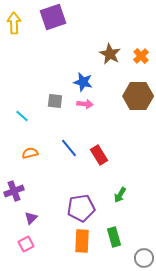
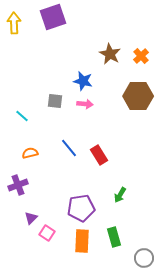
blue star: moved 1 px up
purple cross: moved 4 px right, 6 px up
pink square: moved 21 px right, 11 px up; rotated 28 degrees counterclockwise
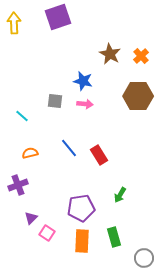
purple square: moved 5 px right
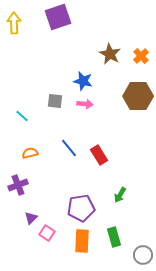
gray circle: moved 1 px left, 3 px up
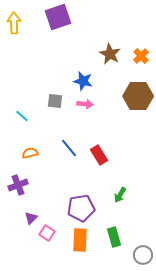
orange rectangle: moved 2 px left, 1 px up
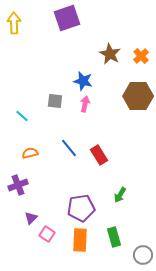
purple square: moved 9 px right, 1 px down
pink arrow: rotated 84 degrees counterclockwise
pink square: moved 1 px down
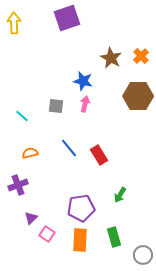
brown star: moved 1 px right, 4 px down
gray square: moved 1 px right, 5 px down
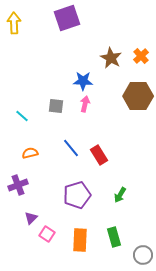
blue star: rotated 12 degrees counterclockwise
blue line: moved 2 px right
purple pentagon: moved 4 px left, 13 px up; rotated 8 degrees counterclockwise
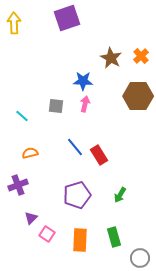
blue line: moved 4 px right, 1 px up
gray circle: moved 3 px left, 3 px down
